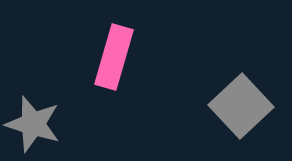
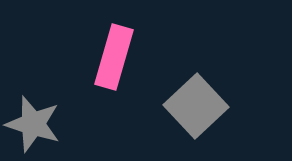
gray square: moved 45 px left
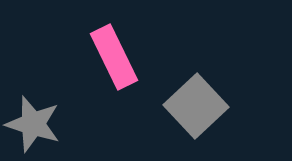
pink rectangle: rotated 42 degrees counterclockwise
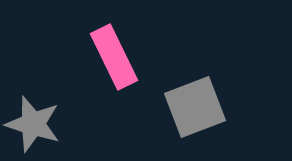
gray square: moved 1 px left, 1 px down; rotated 22 degrees clockwise
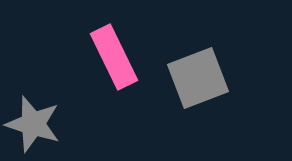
gray square: moved 3 px right, 29 px up
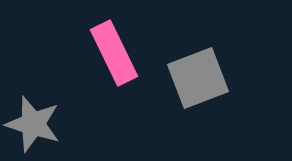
pink rectangle: moved 4 px up
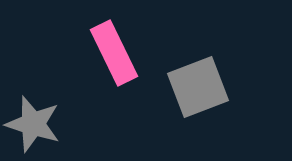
gray square: moved 9 px down
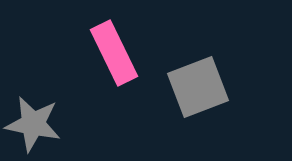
gray star: rotated 6 degrees counterclockwise
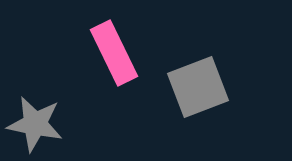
gray star: moved 2 px right
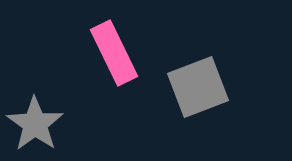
gray star: rotated 24 degrees clockwise
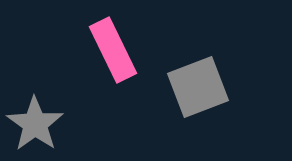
pink rectangle: moved 1 px left, 3 px up
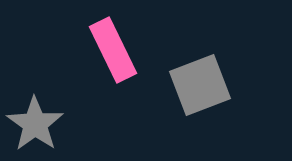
gray square: moved 2 px right, 2 px up
